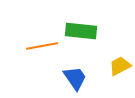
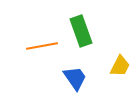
green rectangle: rotated 64 degrees clockwise
yellow trapezoid: rotated 145 degrees clockwise
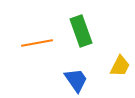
orange line: moved 5 px left, 3 px up
blue trapezoid: moved 1 px right, 2 px down
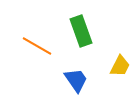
orange line: moved 3 px down; rotated 40 degrees clockwise
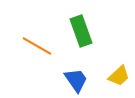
yellow trapezoid: moved 1 px left, 10 px down; rotated 20 degrees clockwise
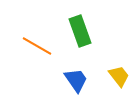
green rectangle: moved 1 px left
yellow trapezoid: rotated 85 degrees counterclockwise
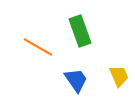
orange line: moved 1 px right, 1 px down
yellow trapezoid: rotated 15 degrees clockwise
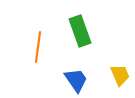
orange line: rotated 68 degrees clockwise
yellow trapezoid: moved 1 px right, 1 px up
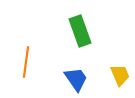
orange line: moved 12 px left, 15 px down
blue trapezoid: moved 1 px up
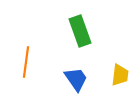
yellow trapezoid: rotated 30 degrees clockwise
